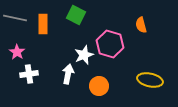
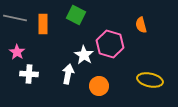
white star: rotated 18 degrees counterclockwise
white cross: rotated 12 degrees clockwise
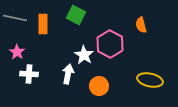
pink hexagon: rotated 12 degrees clockwise
